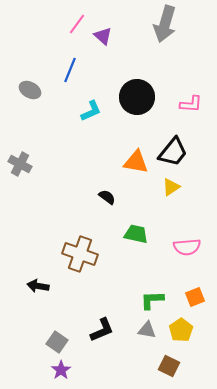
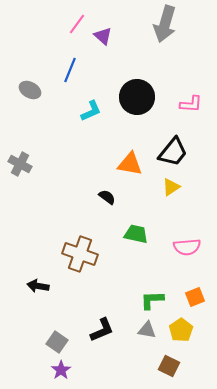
orange triangle: moved 6 px left, 2 px down
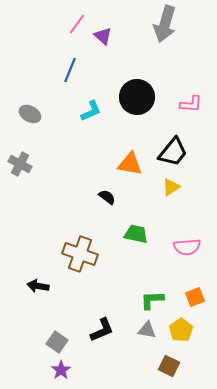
gray ellipse: moved 24 px down
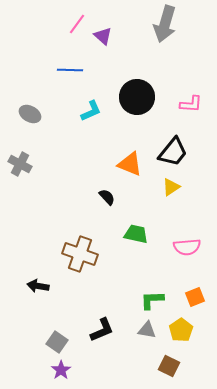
blue line: rotated 70 degrees clockwise
orange triangle: rotated 12 degrees clockwise
black semicircle: rotated 12 degrees clockwise
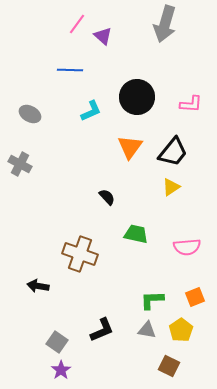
orange triangle: moved 17 px up; rotated 44 degrees clockwise
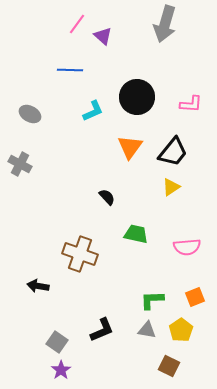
cyan L-shape: moved 2 px right
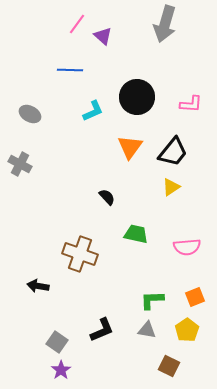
yellow pentagon: moved 6 px right
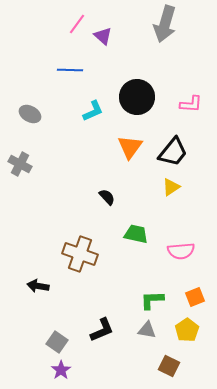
pink semicircle: moved 6 px left, 4 px down
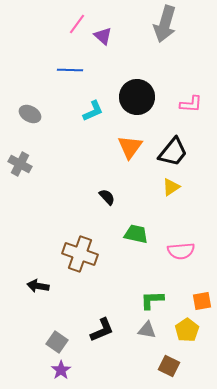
orange square: moved 7 px right, 4 px down; rotated 12 degrees clockwise
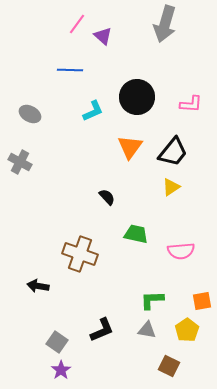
gray cross: moved 2 px up
